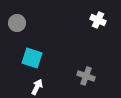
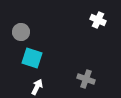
gray circle: moved 4 px right, 9 px down
gray cross: moved 3 px down
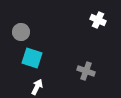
gray cross: moved 8 px up
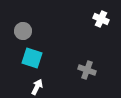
white cross: moved 3 px right, 1 px up
gray circle: moved 2 px right, 1 px up
gray cross: moved 1 px right, 1 px up
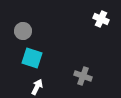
gray cross: moved 4 px left, 6 px down
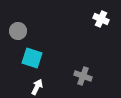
gray circle: moved 5 px left
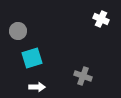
cyan square: rotated 35 degrees counterclockwise
white arrow: rotated 63 degrees clockwise
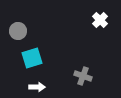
white cross: moved 1 px left, 1 px down; rotated 21 degrees clockwise
